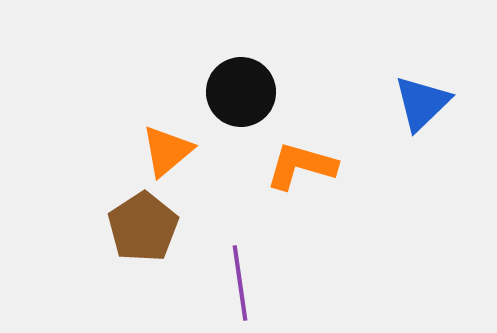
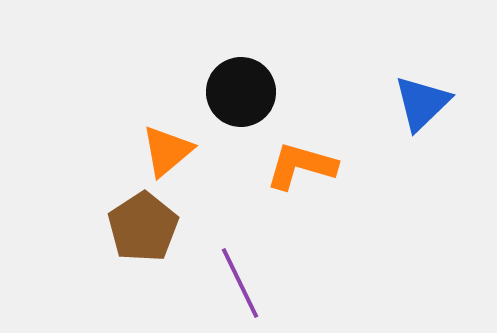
purple line: rotated 18 degrees counterclockwise
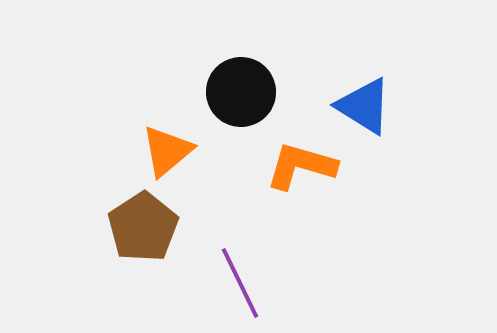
blue triangle: moved 58 px left, 3 px down; rotated 44 degrees counterclockwise
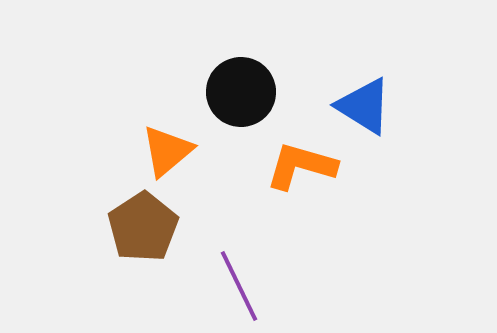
purple line: moved 1 px left, 3 px down
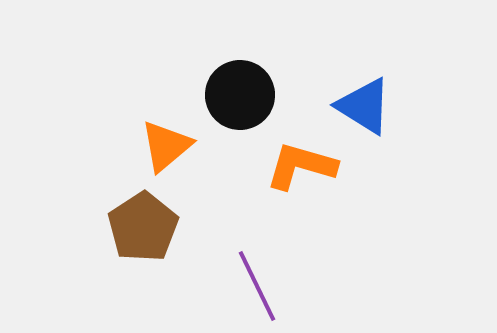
black circle: moved 1 px left, 3 px down
orange triangle: moved 1 px left, 5 px up
purple line: moved 18 px right
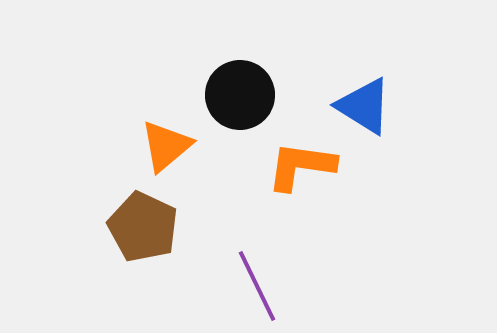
orange L-shape: rotated 8 degrees counterclockwise
brown pentagon: rotated 14 degrees counterclockwise
